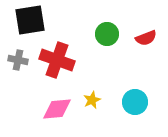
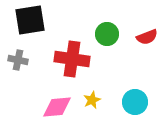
red semicircle: moved 1 px right, 1 px up
red cross: moved 15 px right, 1 px up; rotated 12 degrees counterclockwise
pink diamond: moved 2 px up
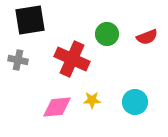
red cross: rotated 16 degrees clockwise
yellow star: rotated 24 degrees clockwise
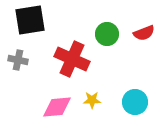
red semicircle: moved 3 px left, 4 px up
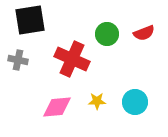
yellow star: moved 5 px right, 1 px down
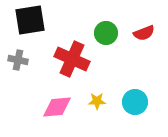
green circle: moved 1 px left, 1 px up
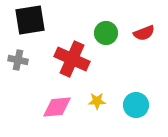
cyan circle: moved 1 px right, 3 px down
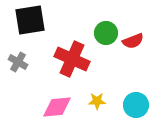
red semicircle: moved 11 px left, 8 px down
gray cross: moved 2 px down; rotated 18 degrees clockwise
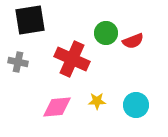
gray cross: rotated 18 degrees counterclockwise
